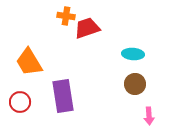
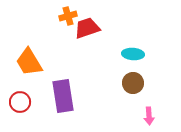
orange cross: moved 2 px right; rotated 24 degrees counterclockwise
brown circle: moved 2 px left, 1 px up
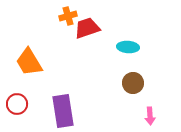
cyan ellipse: moved 5 px left, 7 px up
purple rectangle: moved 15 px down
red circle: moved 3 px left, 2 px down
pink arrow: moved 1 px right
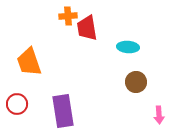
orange cross: rotated 12 degrees clockwise
red trapezoid: rotated 80 degrees counterclockwise
orange trapezoid: rotated 12 degrees clockwise
brown circle: moved 3 px right, 1 px up
pink arrow: moved 9 px right, 1 px up
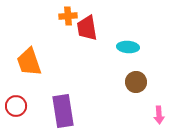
red circle: moved 1 px left, 2 px down
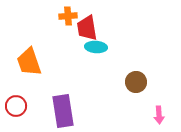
cyan ellipse: moved 32 px left
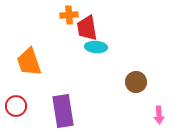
orange cross: moved 1 px right, 1 px up
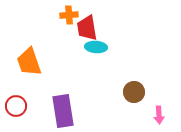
brown circle: moved 2 px left, 10 px down
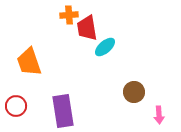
cyan ellipse: moved 9 px right; rotated 45 degrees counterclockwise
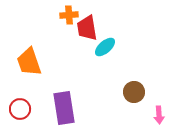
red circle: moved 4 px right, 3 px down
purple rectangle: moved 1 px right, 3 px up
